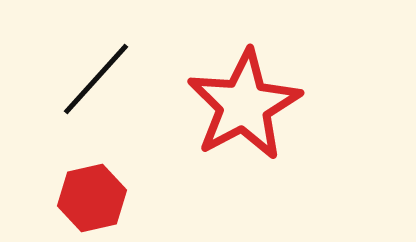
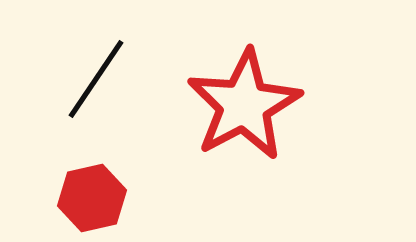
black line: rotated 8 degrees counterclockwise
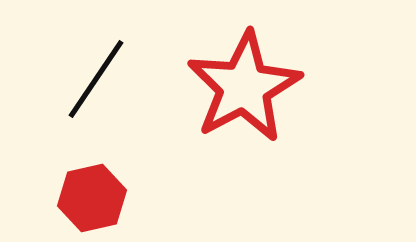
red star: moved 18 px up
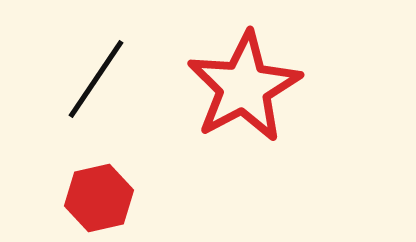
red hexagon: moved 7 px right
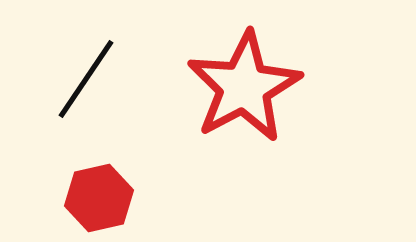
black line: moved 10 px left
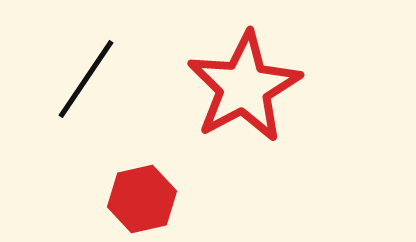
red hexagon: moved 43 px right, 1 px down
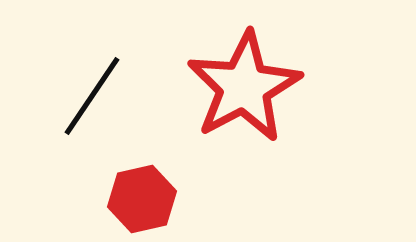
black line: moved 6 px right, 17 px down
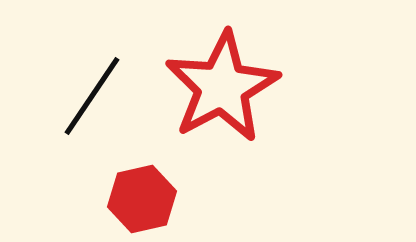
red star: moved 22 px left
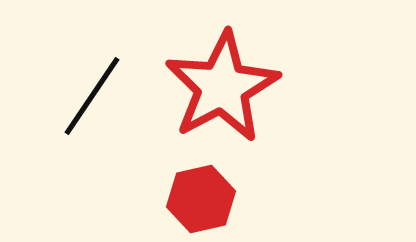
red hexagon: moved 59 px right
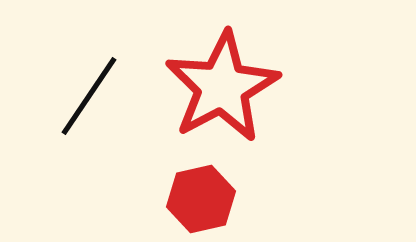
black line: moved 3 px left
